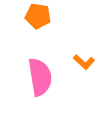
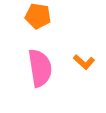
pink semicircle: moved 9 px up
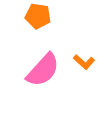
pink semicircle: moved 3 px right, 2 px down; rotated 51 degrees clockwise
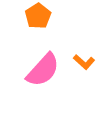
orange pentagon: rotated 30 degrees clockwise
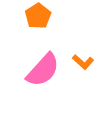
orange L-shape: moved 1 px left
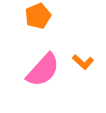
orange pentagon: rotated 10 degrees clockwise
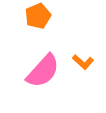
pink semicircle: moved 1 px down
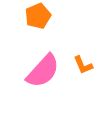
orange L-shape: moved 3 px down; rotated 25 degrees clockwise
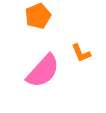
orange L-shape: moved 2 px left, 12 px up
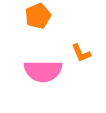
pink semicircle: rotated 48 degrees clockwise
